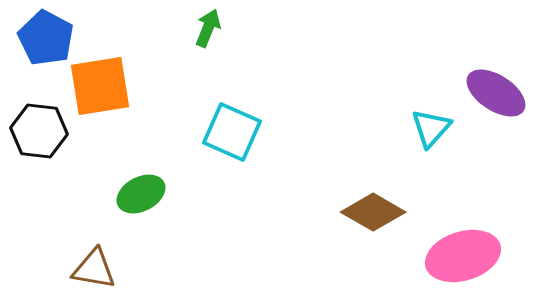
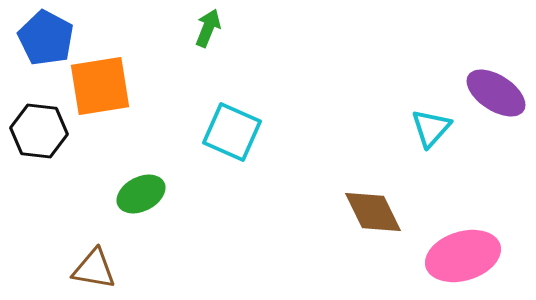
brown diamond: rotated 34 degrees clockwise
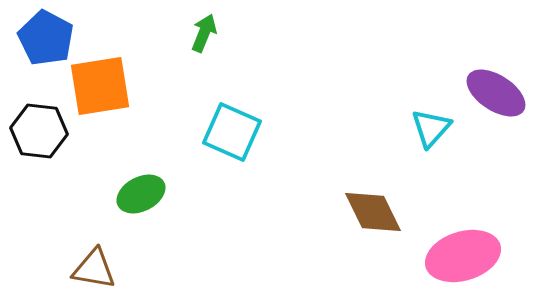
green arrow: moved 4 px left, 5 px down
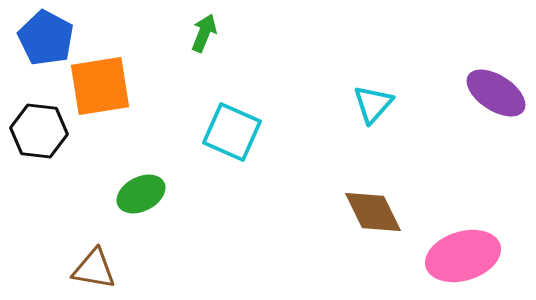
cyan triangle: moved 58 px left, 24 px up
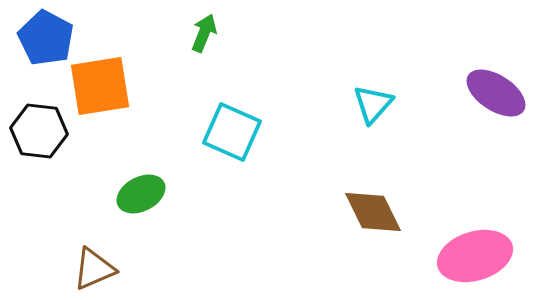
pink ellipse: moved 12 px right
brown triangle: rotated 33 degrees counterclockwise
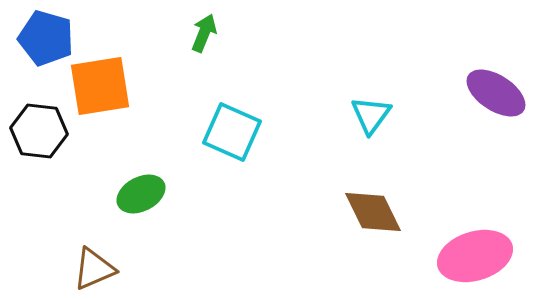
blue pentagon: rotated 12 degrees counterclockwise
cyan triangle: moved 2 px left, 11 px down; rotated 6 degrees counterclockwise
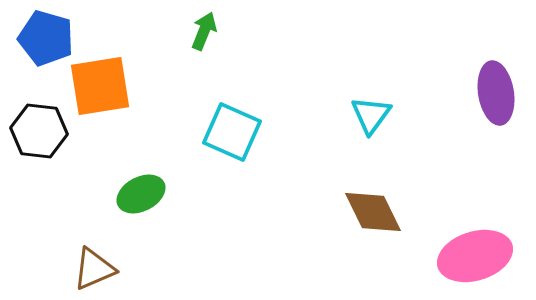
green arrow: moved 2 px up
purple ellipse: rotated 48 degrees clockwise
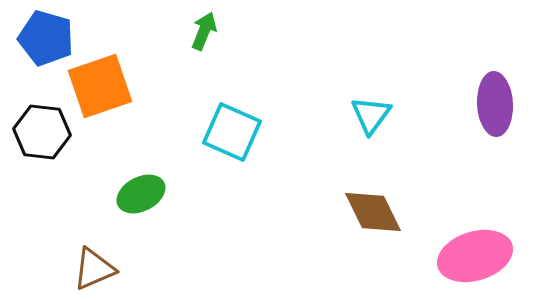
orange square: rotated 10 degrees counterclockwise
purple ellipse: moved 1 px left, 11 px down; rotated 6 degrees clockwise
black hexagon: moved 3 px right, 1 px down
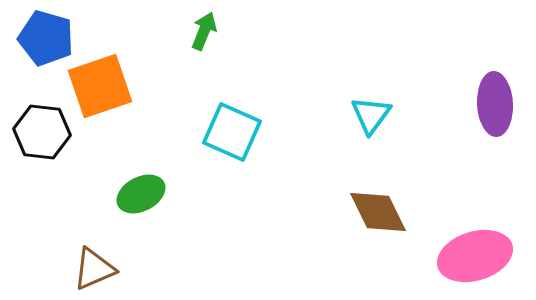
brown diamond: moved 5 px right
